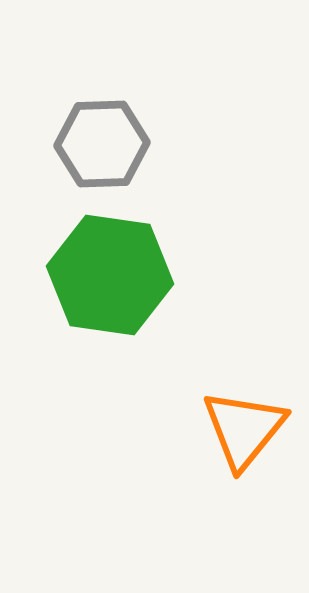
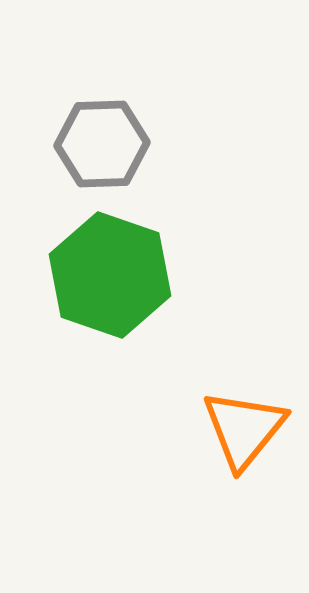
green hexagon: rotated 11 degrees clockwise
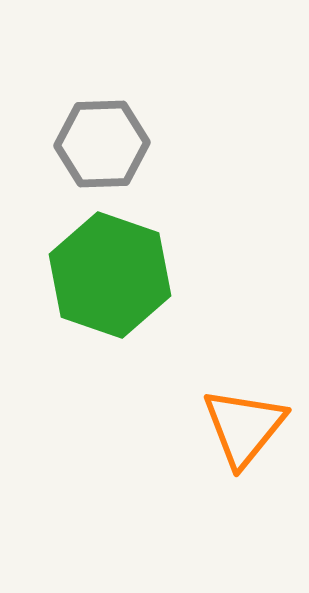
orange triangle: moved 2 px up
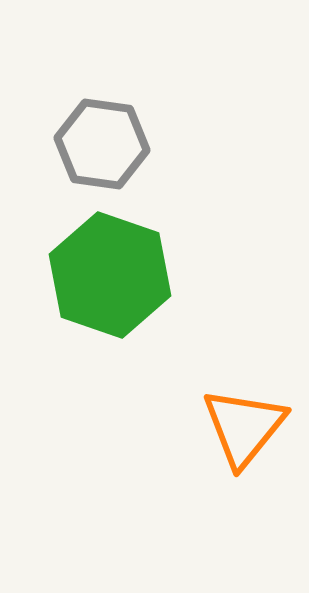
gray hexagon: rotated 10 degrees clockwise
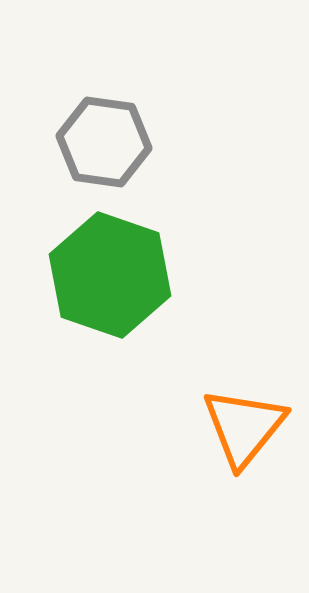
gray hexagon: moved 2 px right, 2 px up
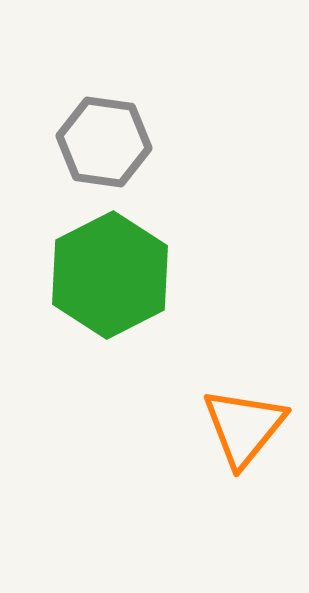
green hexagon: rotated 14 degrees clockwise
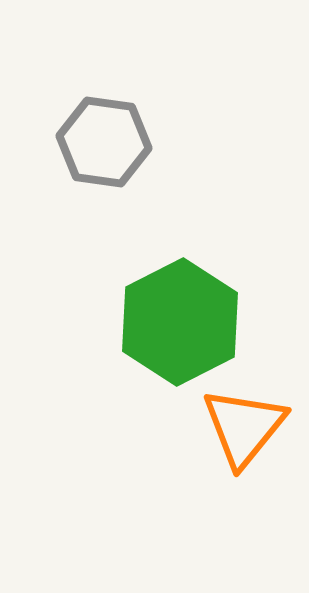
green hexagon: moved 70 px right, 47 px down
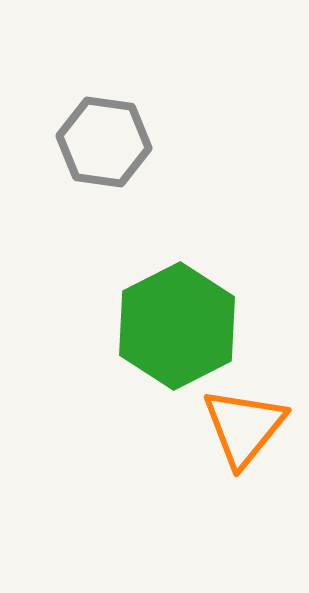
green hexagon: moved 3 px left, 4 px down
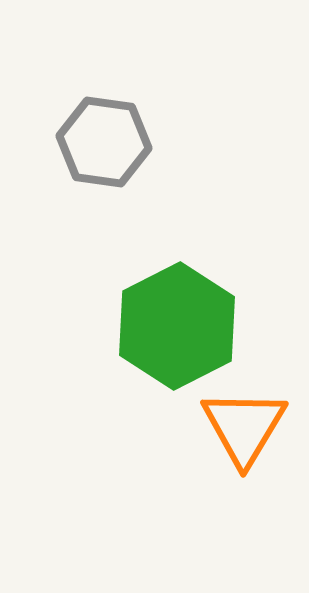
orange triangle: rotated 8 degrees counterclockwise
